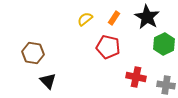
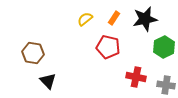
black star: moved 2 px left, 2 px down; rotated 30 degrees clockwise
green hexagon: moved 3 px down
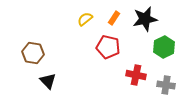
red cross: moved 2 px up
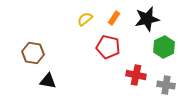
black star: moved 2 px right
black triangle: rotated 36 degrees counterclockwise
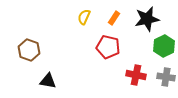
yellow semicircle: moved 1 px left, 2 px up; rotated 28 degrees counterclockwise
green hexagon: moved 1 px up
brown hexagon: moved 4 px left, 3 px up; rotated 10 degrees clockwise
gray cross: moved 8 px up
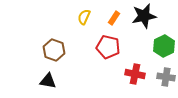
black star: moved 3 px left, 3 px up
brown hexagon: moved 25 px right
red cross: moved 1 px left, 1 px up
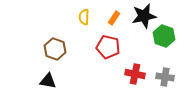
yellow semicircle: rotated 21 degrees counterclockwise
green hexagon: moved 10 px up; rotated 15 degrees counterclockwise
brown hexagon: moved 1 px right, 1 px up
gray cross: moved 1 px left
